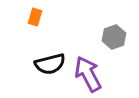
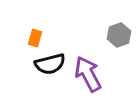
orange rectangle: moved 21 px down
gray hexagon: moved 5 px right, 2 px up
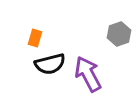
gray hexagon: moved 1 px up
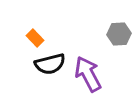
gray hexagon: rotated 15 degrees clockwise
orange rectangle: rotated 60 degrees counterclockwise
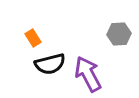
orange rectangle: moved 2 px left; rotated 12 degrees clockwise
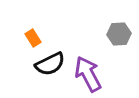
black semicircle: rotated 12 degrees counterclockwise
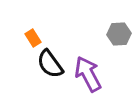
black semicircle: rotated 80 degrees clockwise
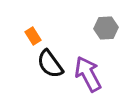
gray hexagon: moved 13 px left, 6 px up
orange rectangle: moved 2 px up
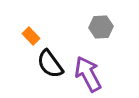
gray hexagon: moved 5 px left, 1 px up
orange rectangle: moved 2 px left; rotated 12 degrees counterclockwise
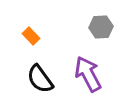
black semicircle: moved 10 px left, 15 px down
